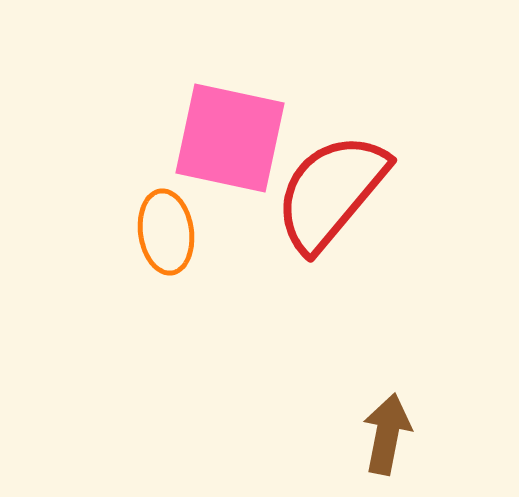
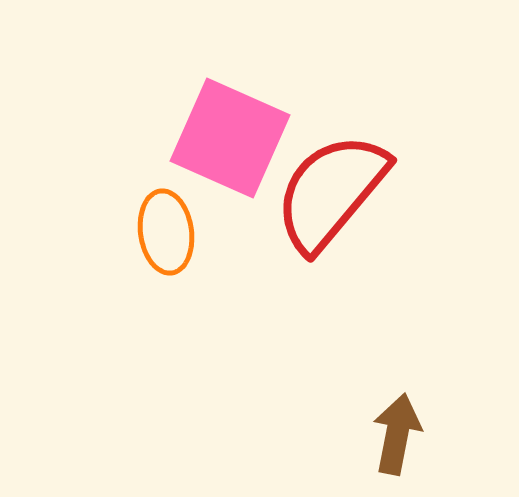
pink square: rotated 12 degrees clockwise
brown arrow: moved 10 px right
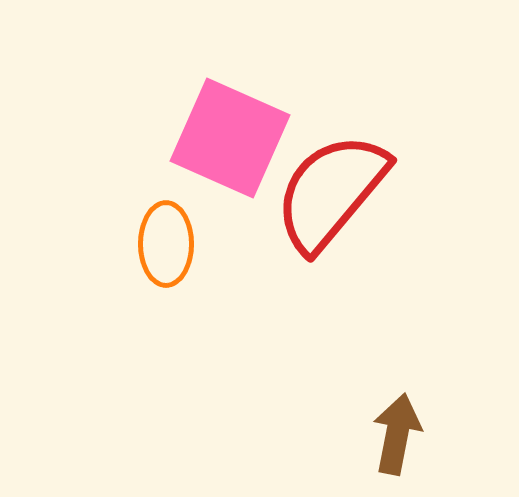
orange ellipse: moved 12 px down; rotated 8 degrees clockwise
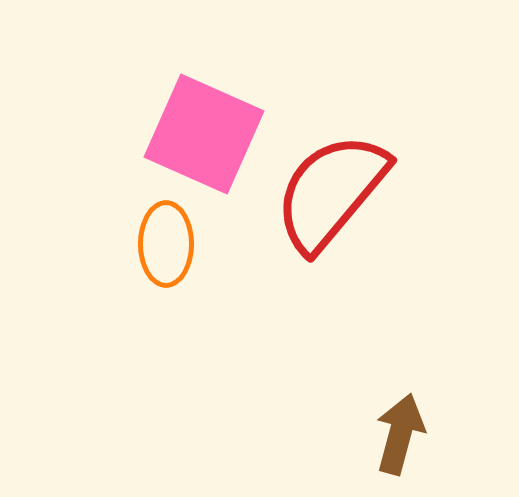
pink square: moved 26 px left, 4 px up
brown arrow: moved 3 px right; rotated 4 degrees clockwise
